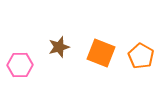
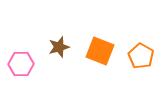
orange square: moved 1 px left, 2 px up
pink hexagon: moved 1 px right, 1 px up
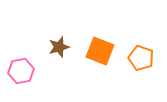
orange pentagon: moved 2 px down; rotated 10 degrees counterclockwise
pink hexagon: moved 7 px down; rotated 10 degrees counterclockwise
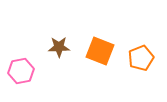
brown star: rotated 15 degrees clockwise
orange pentagon: rotated 30 degrees clockwise
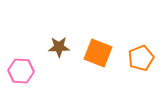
orange square: moved 2 px left, 2 px down
pink hexagon: rotated 15 degrees clockwise
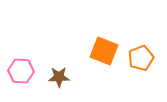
brown star: moved 30 px down
orange square: moved 6 px right, 2 px up
